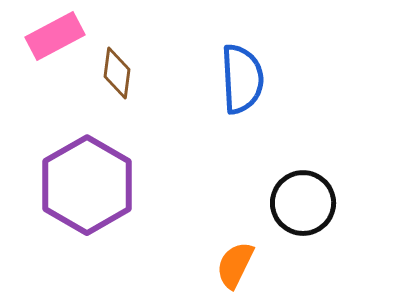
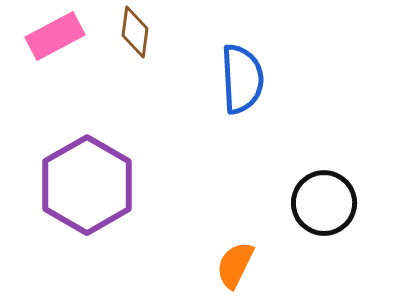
brown diamond: moved 18 px right, 41 px up
black circle: moved 21 px right
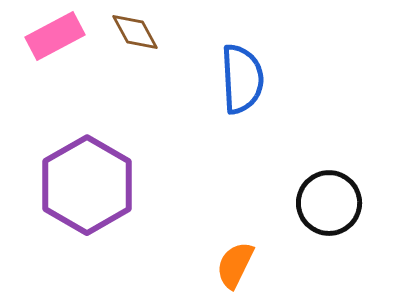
brown diamond: rotated 36 degrees counterclockwise
black circle: moved 5 px right
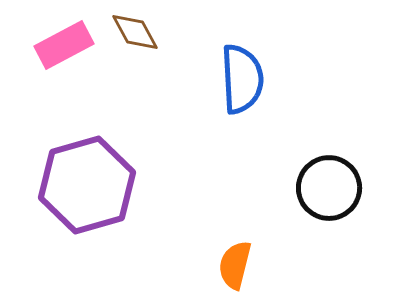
pink rectangle: moved 9 px right, 9 px down
purple hexagon: rotated 14 degrees clockwise
black circle: moved 15 px up
orange semicircle: rotated 12 degrees counterclockwise
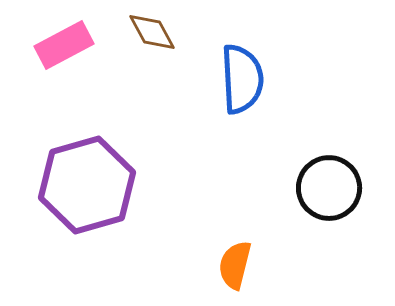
brown diamond: moved 17 px right
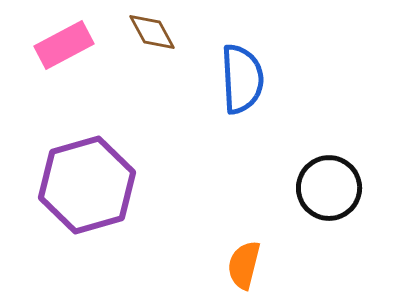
orange semicircle: moved 9 px right
